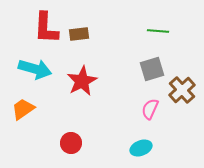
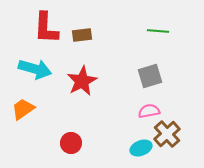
brown rectangle: moved 3 px right, 1 px down
gray square: moved 2 px left, 7 px down
brown cross: moved 15 px left, 44 px down
pink semicircle: moved 1 px left, 2 px down; rotated 55 degrees clockwise
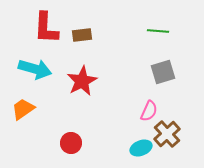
gray square: moved 13 px right, 4 px up
pink semicircle: rotated 125 degrees clockwise
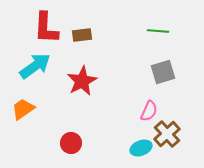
cyan arrow: moved 3 px up; rotated 52 degrees counterclockwise
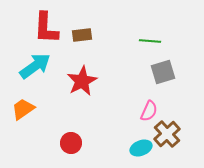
green line: moved 8 px left, 10 px down
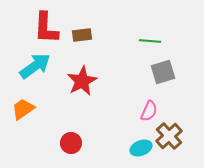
brown cross: moved 2 px right, 2 px down
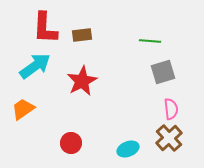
red L-shape: moved 1 px left
pink semicircle: moved 22 px right, 2 px up; rotated 30 degrees counterclockwise
brown cross: moved 2 px down
cyan ellipse: moved 13 px left, 1 px down
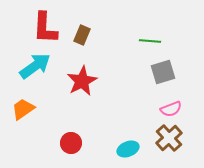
brown rectangle: rotated 60 degrees counterclockwise
pink semicircle: rotated 75 degrees clockwise
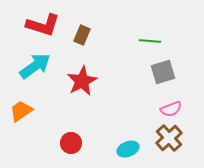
red L-shape: moved 2 px left, 3 px up; rotated 76 degrees counterclockwise
orange trapezoid: moved 2 px left, 2 px down
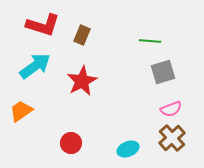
brown cross: moved 3 px right
